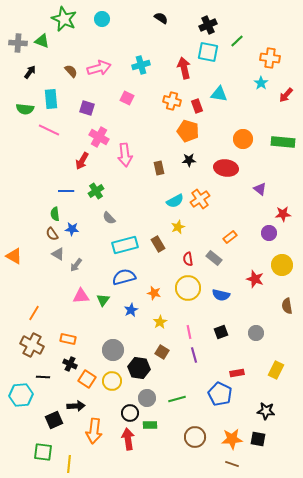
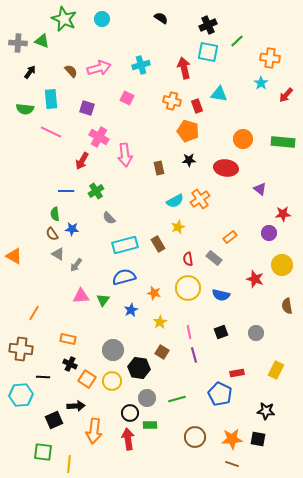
pink line at (49, 130): moved 2 px right, 2 px down
brown cross at (32, 345): moved 11 px left, 4 px down; rotated 20 degrees counterclockwise
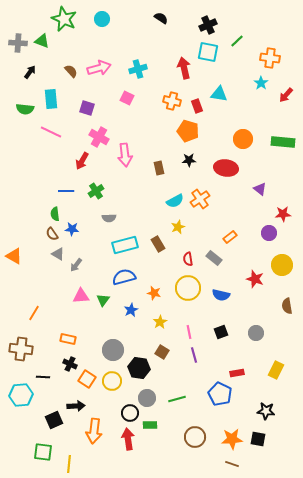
cyan cross at (141, 65): moved 3 px left, 4 px down
gray semicircle at (109, 218): rotated 48 degrees counterclockwise
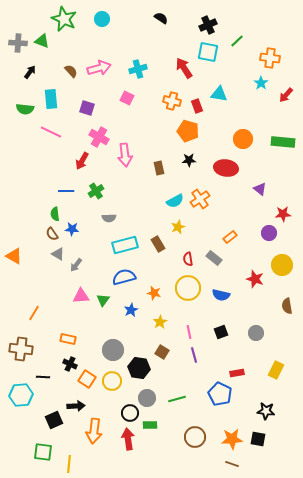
red arrow at (184, 68): rotated 20 degrees counterclockwise
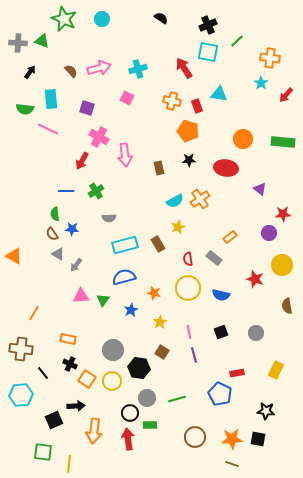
pink line at (51, 132): moved 3 px left, 3 px up
black line at (43, 377): moved 4 px up; rotated 48 degrees clockwise
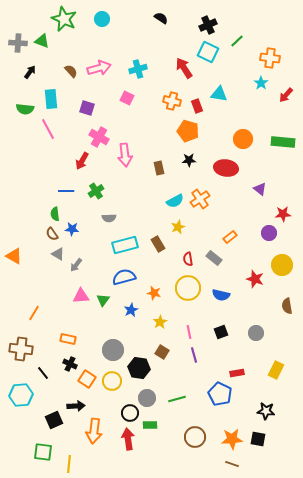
cyan square at (208, 52): rotated 15 degrees clockwise
pink line at (48, 129): rotated 35 degrees clockwise
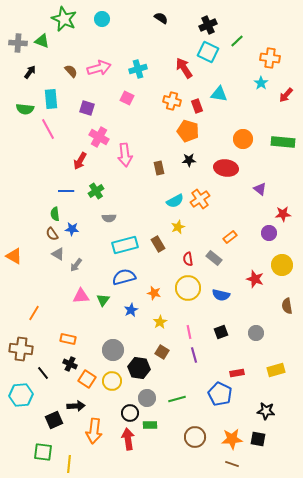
red arrow at (82, 161): moved 2 px left
yellow rectangle at (276, 370): rotated 48 degrees clockwise
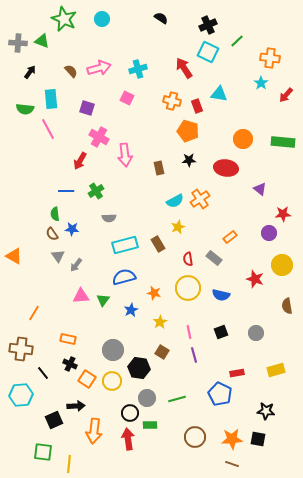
gray triangle at (58, 254): moved 2 px down; rotated 24 degrees clockwise
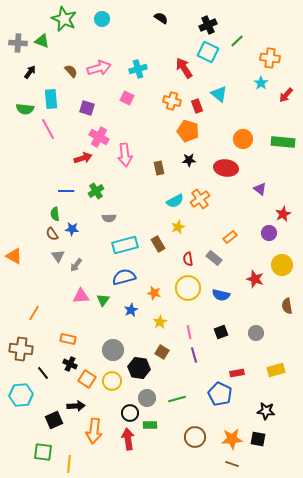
cyan triangle at (219, 94): rotated 30 degrees clockwise
red arrow at (80, 161): moved 3 px right, 3 px up; rotated 138 degrees counterclockwise
red star at (283, 214): rotated 21 degrees counterclockwise
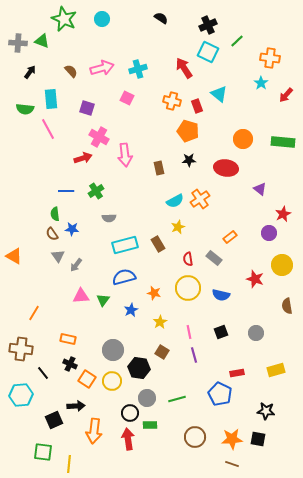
pink arrow at (99, 68): moved 3 px right
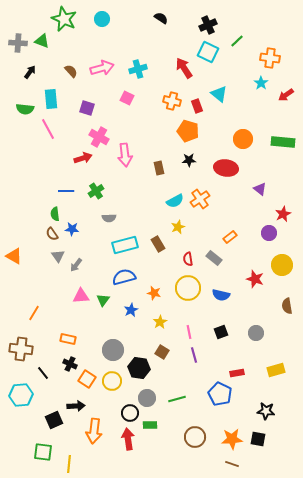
red arrow at (286, 95): rotated 14 degrees clockwise
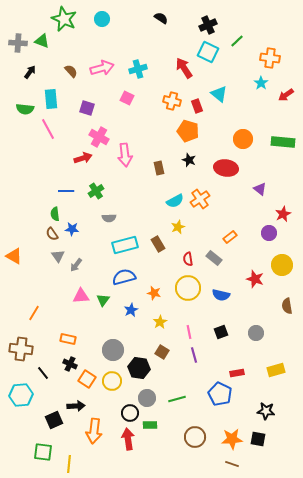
black star at (189, 160): rotated 24 degrees clockwise
